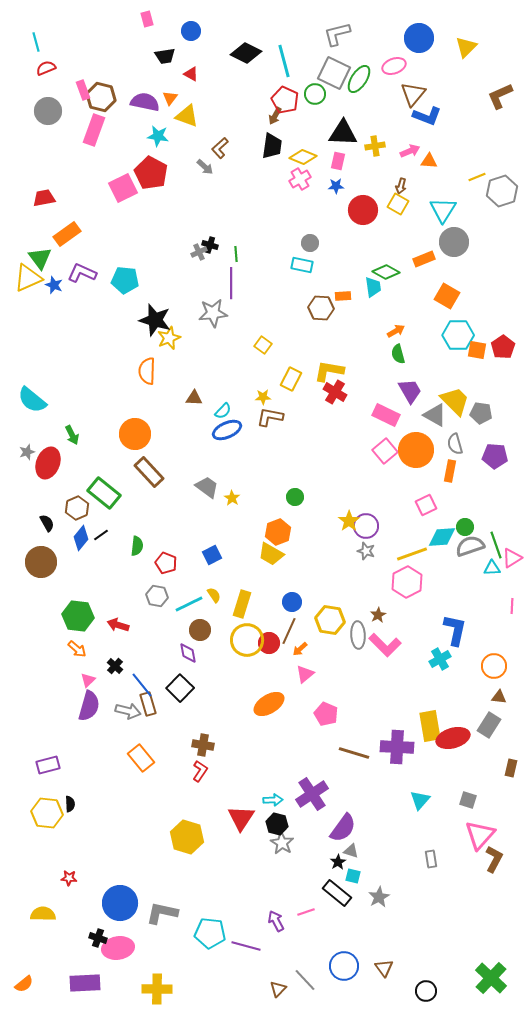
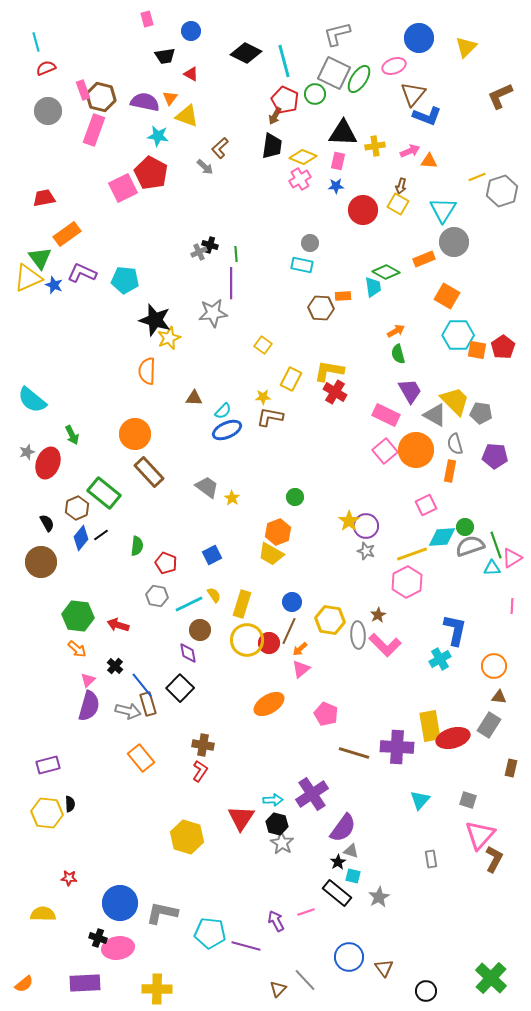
pink triangle at (305, 674): moved 4 px left, 5 px up
blue circle at (344, 966): moved 5 px right, 9 px up
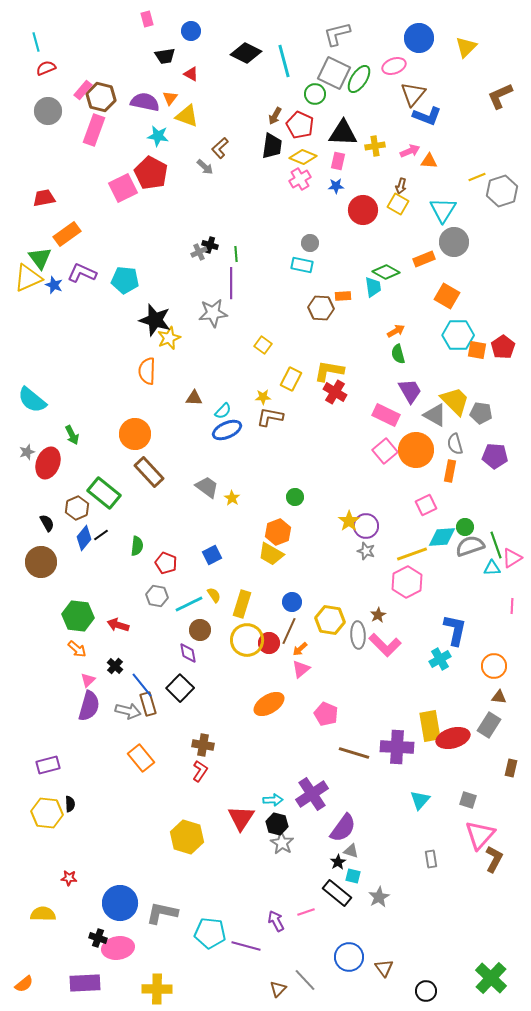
pink rectangle at (83, 90): rotated 60 degrees clockwise
red pentagon at (285, 100): moved 15 px right, 25 px down
blue diamond at (81, 538): moved 3 px right
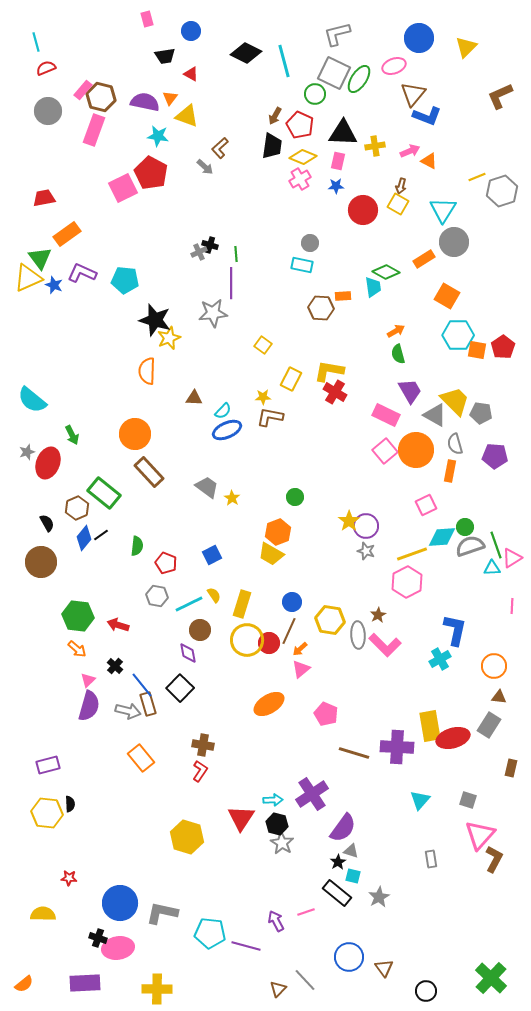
orange triangle at (429, 161): rotated 24 degrees clockwise
orange rectangle at (424, 259): rotated 10 degrees counterclockwise
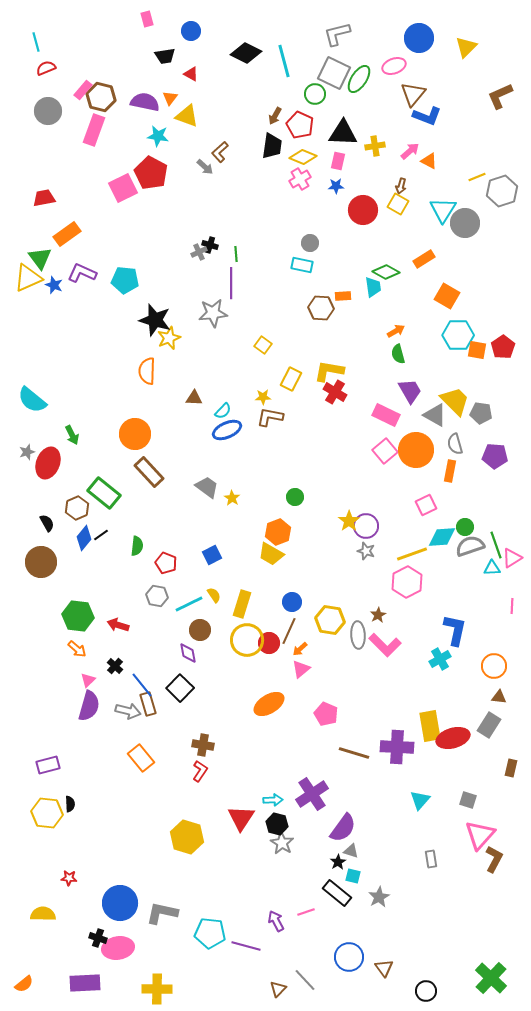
brown L-shape at (220, 148): moved 4 px down
pink arrow at (410, 151): rotated 18 degrees counterclockwise
gray circle at (454, 242): moved 11 px right, 19 px up
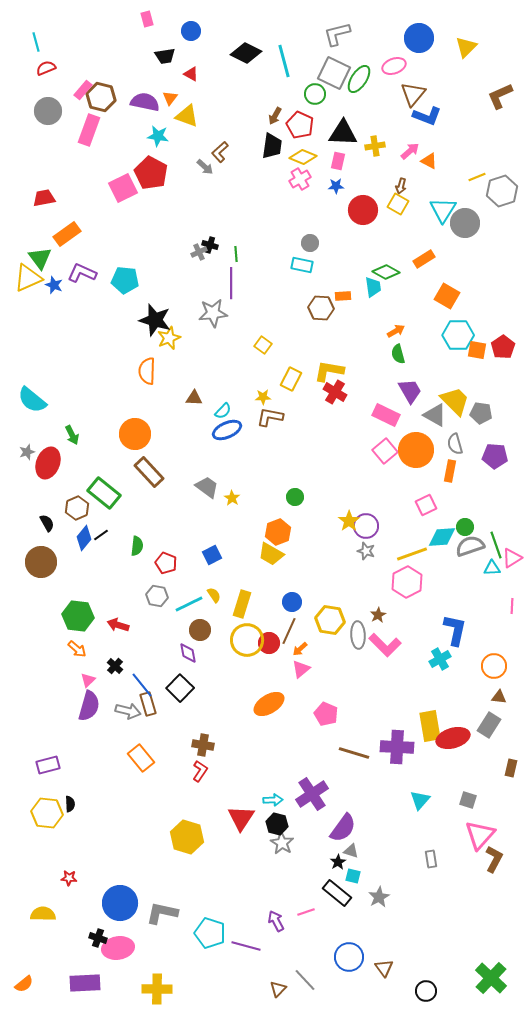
pink rectangle at (94, 130): moved 5 px left
cyan pentagon at (210, 933): rotated 12 degrees clockwise
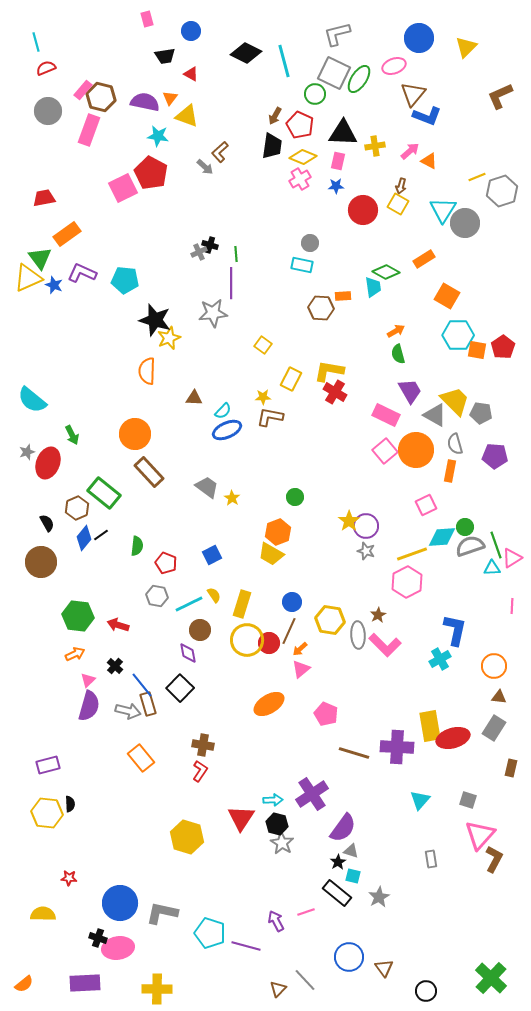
orange arrow at (77, 649): moved 2 px left, 5 px down; rotated 66 degrees counterclockwise
gray rectangle at (489, 725): moved 5 px right, 3 px down
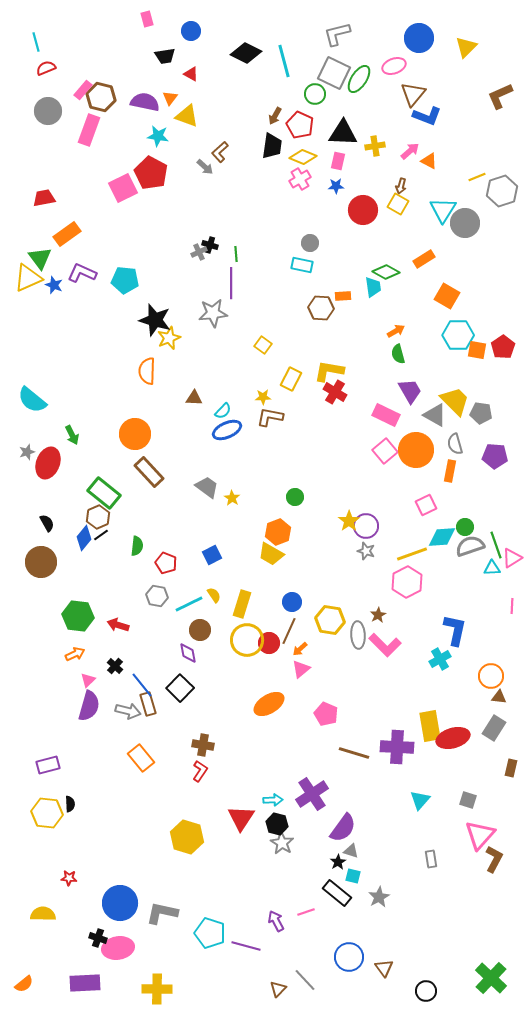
brown hexagon at (77, 508): moved 21 px right, 9 px down
orange circle at (494, 666): moved 3 px left, 10 px down
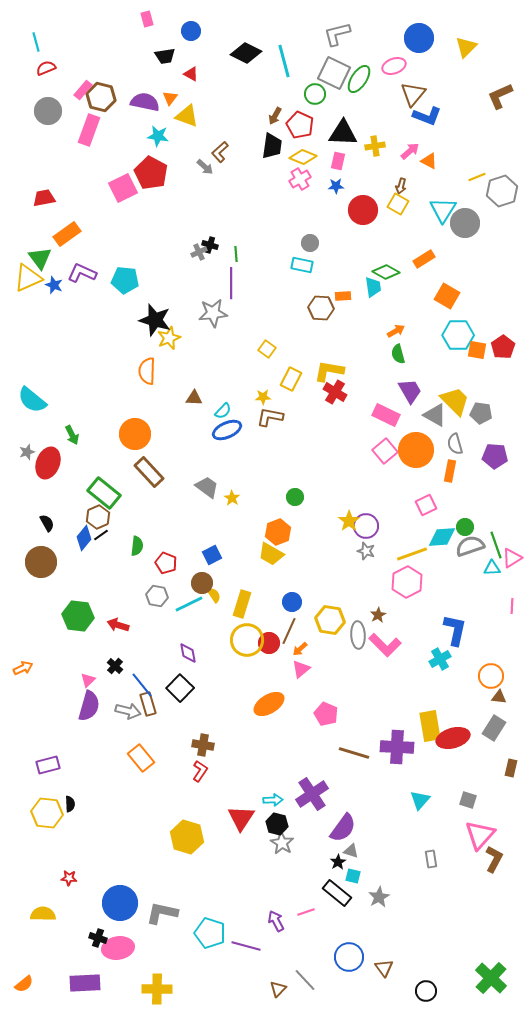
yellow square at (263, 345): moved 4 px right, 4 px down
brown circle at (200, 630): moved 2 px right, 47 px up
orange arrow at (75, 654): moved 52 px left, 14 px down
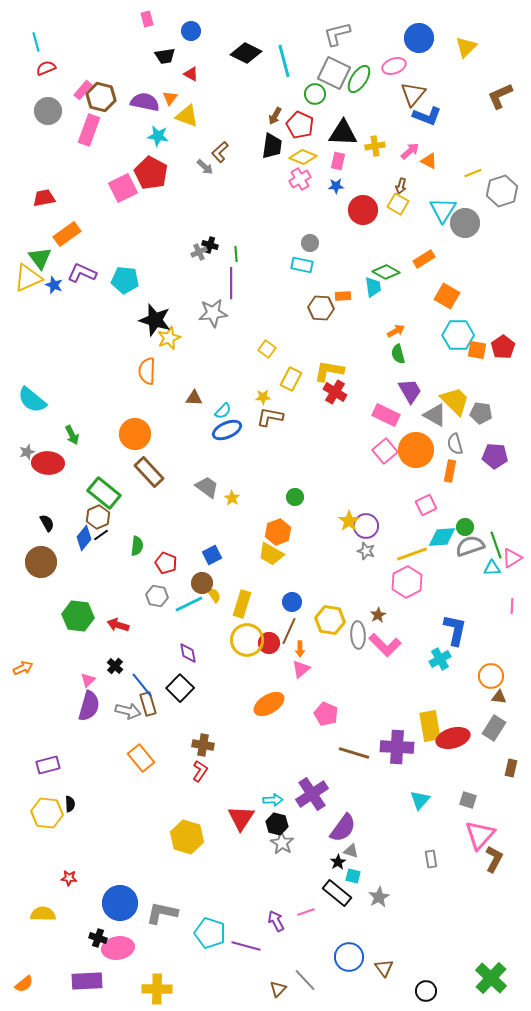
yellow line at (477, 177): moved 4 px left, 4 px up
red ellipse at (48, 463): rotated 72 degrees clockwise
orange arrow at (300, 649): rotated 49 degrees counterclockwise
purple rectangle at (85, 983): moved 2 px right, 2 px up
